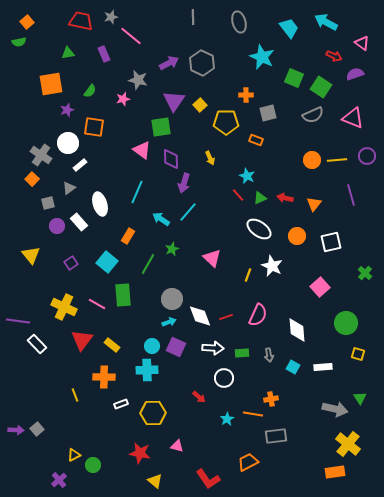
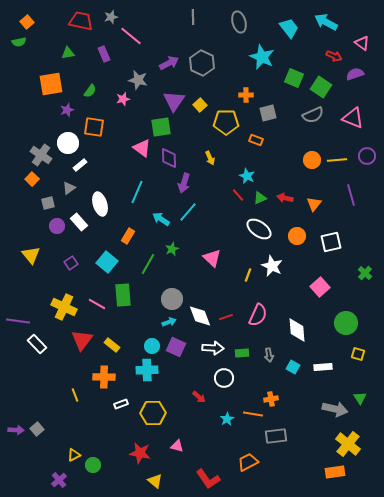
pink triangle at (142, 150): moved 2 px up
purple diamond at (171, 159): moved 2 px left, 1 px up
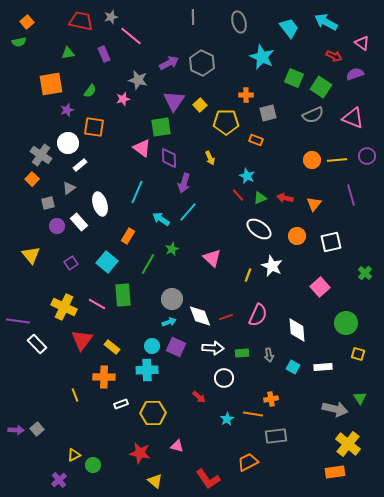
yellow rectangle at (112, 345): moved 2 px down
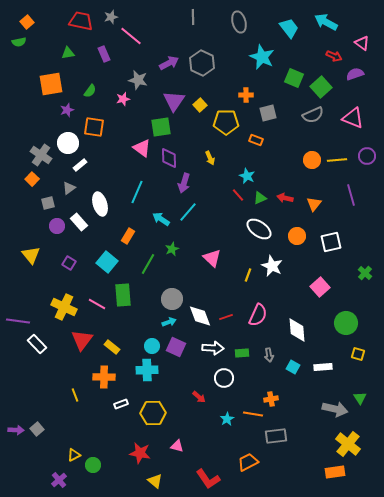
green square at (321, 87): rotated 15 degrees clockwise
purple square at (71, 263): moved 2 px left; rotated 24 degrees counterclockwise
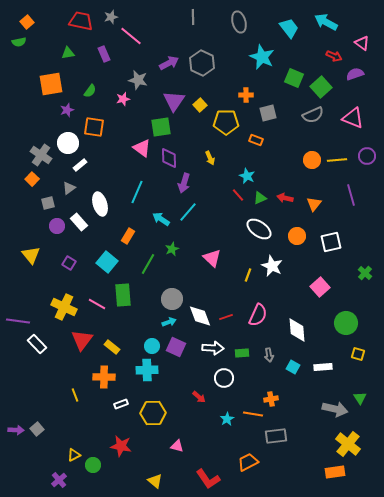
red star at (140, 453): moved 19 px left, 7 px up
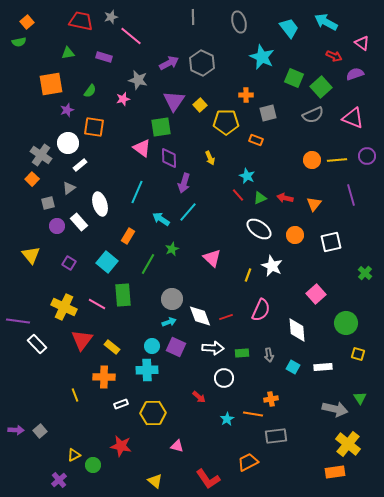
purple rectangle at (104, 54): moved 3 px down; rotated 49 degrees counterclockwise
orange circle at (297, 236): moved 2 px left, 1 px up
pink square at (320, 287): moved 4 px left, 7 px down
pink semicircle at (258, 315): moved 3 px right, 5 px up
gray square at (37, 429): moved 3 px right, 2 px down
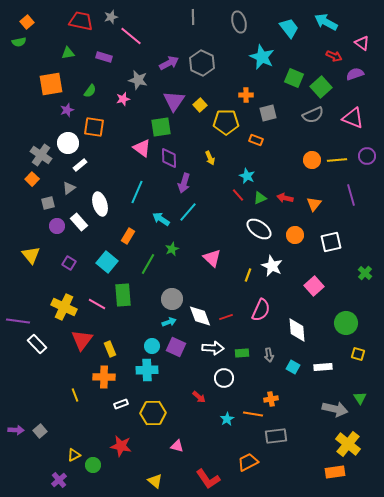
pink square at (316, 294): moved 2 px left, 8 px up
yellow rectangle at (112, 347): moved 2 px left, 2 px down; rotated 28 degrees clockwise
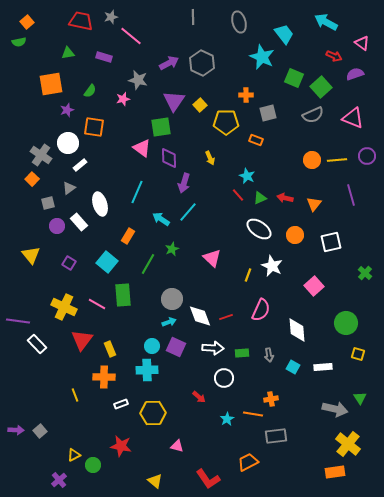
cyan trapezoid at (289, 28): moved 5 px left, 6 px down
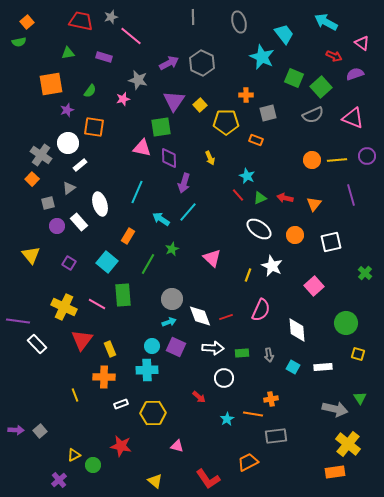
pink triangle at (142, 148): rotated 24 degrees counterclockwise
